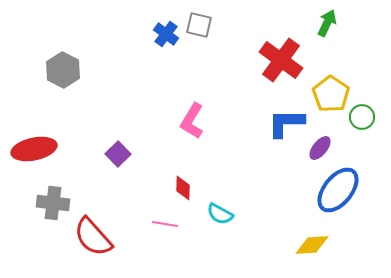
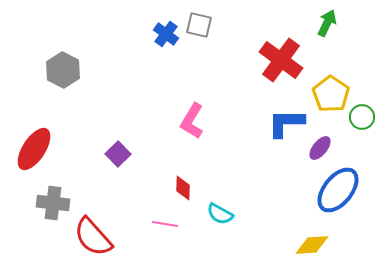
red ellipse: rotated 45 degrees counterclockwise
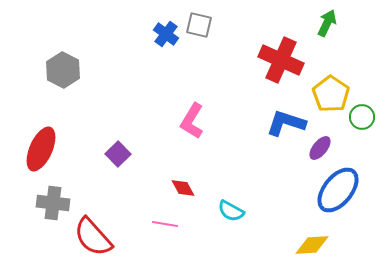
red cross: rotated 12 degrees counterclockwise
blue L-shape: rotated 18 degrees clockwise
red ellipse: moved 7 px right; rotated 9 degrees counterclockwise
red diamond: rotated 30 degrees counterclockwise
cyan semicircle: moved 11 px right, 3 px up
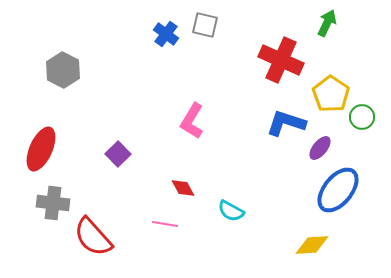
gray square: moved 6 px right
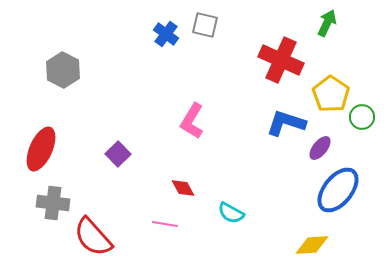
cyan semicircle: moved 2 px down
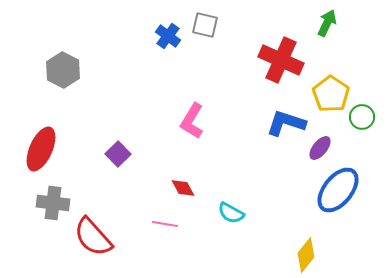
blue cross: moved 2 px right, 2 px down
yellow diamond: moved 6 px left, 10 px down; rotated 48 degrees counterclockwise
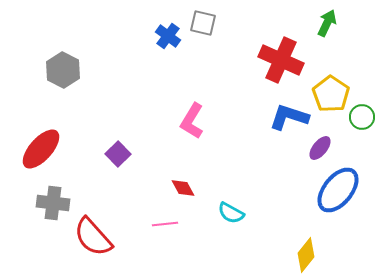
gray square: moved 2 px left, 2 px up
blue L-shape: moved 3 px right, 6 px up
red ellipse: rotated 18 degrees clockwise
pink line: rotated 15 degrees counterclockwise
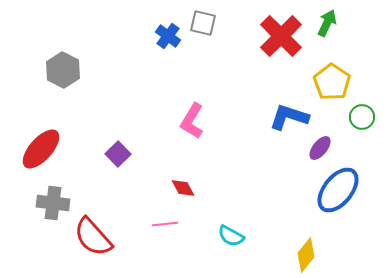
red cross: moved 24 px up; rotated 21 degrees clockwise
yellow pentagon: moved 1 px right, 12 px up
cyan semicircle: moved 23 px down
